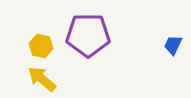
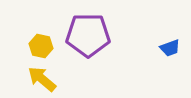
blue trapezoid: moved 3 px left, 3 px down; rotated 135 degrees counterclockwise
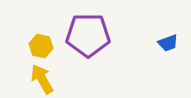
blue trapezoid: moved 2 px left, 5 px up
yellow arrow: rotated 20 degrees clockwise
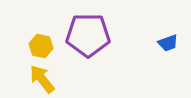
yellow arrow: rotated 8 degrees counterclockwise
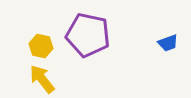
purple pentagon: rotated 12 degrees clockwise
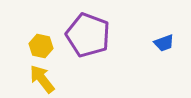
purple pentagon: rotated 9 degrees clockwise
blue trapezoid: moved 4 px left
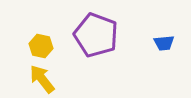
purple pentagon: moved 8 px right
blue trapezoid: rotated 15 degrees clockwise
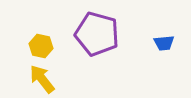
purple pentagon: moved 1 px right, 1 px up; rotated 6 degrees counterclockwise
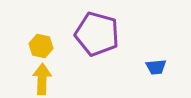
blue trapezoid: moved 8 px left, 24 px down
yellow arrow: rotated 40 degrees clockwise
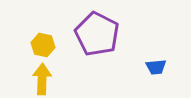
purple pentagon: rotated 12 degrees clockwise
yellow hexagon: moved 2 px right, 1 px up
